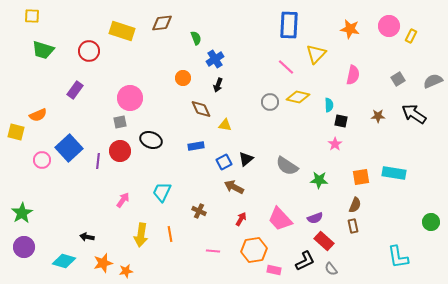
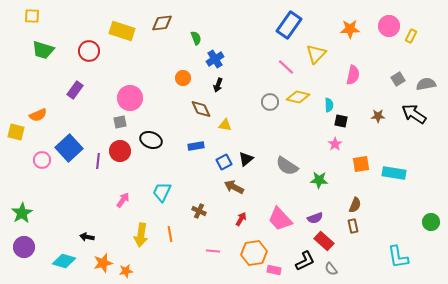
blue rectangle at (289, 25): rotated 32 degrees clockwise
orange star at (350, 29): rotated 12 degrees counterclockwise
gray semicircle at (433, 81): moved 7 px left, 3 px down; rotated 12 degrees clockwise
orange square at (361, 177): moved 13 px up
orange hexagon at (254, 250): moved 3 px down
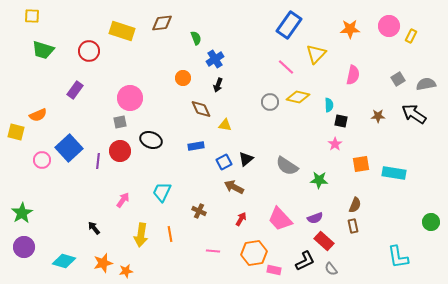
black arrow at (87, 237): moved 7 px right, 9 px up; rotated 40 degrees clockwise
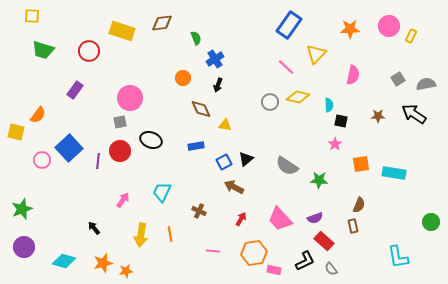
orange semicircle at (38, 115): rotated 30 degrees counterclockwise
brown semicircle at (355, 205): moved 4 px right
green star at (22, 213): moved 4 px up; rotated 10 degrees clockwise
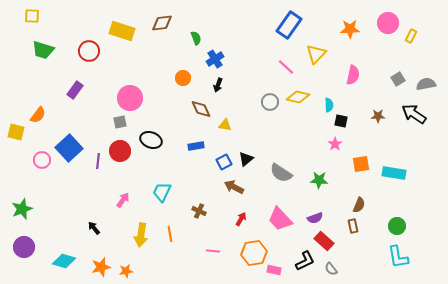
pink circle at (389, 26): moved 1 px left, 3 px up
gray semicircle at (287, 166): moved 6 px left, 7 px down
green circle at (431, 222): moved 34 px left, 4 px down
orange star at (103, 263): moved 2 px left, 4 px down
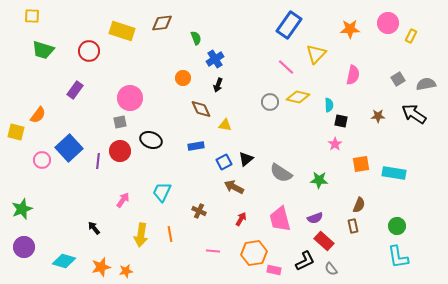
pink trapezoid at (280, 219): rotated 28 degrees clockwise
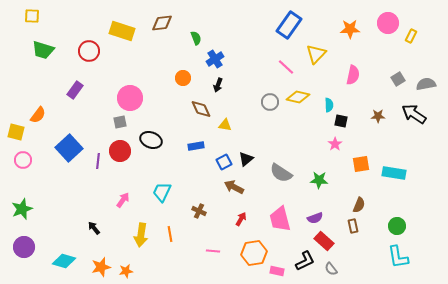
pink circle at (42, 160): moved 19 px left
pink rectangle at (274, 270): moved 3 px right, 1 px down
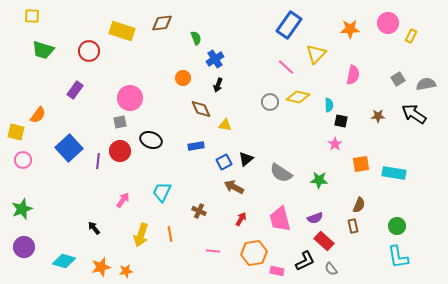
yellow arrow at (141, 235): rotated 10 degrees clockwise
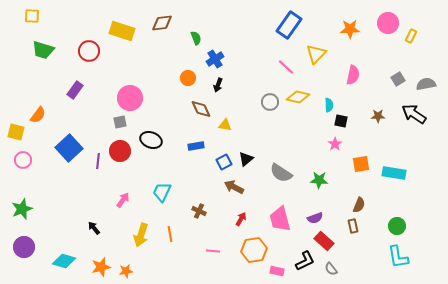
orange circle at (183, 78): moved 5 px right
orange hexagon at (254, 253): moved 3 px up
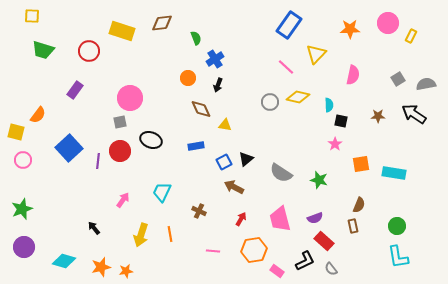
green star at (319, 180): rotated 12 degrees clockwise
pink rectangle at (277, 271): rotated 24 degrees clockwise
